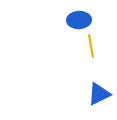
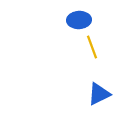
yellow line: moved 1 px right, 1 px down; rotated 10 degrees counterclockwise
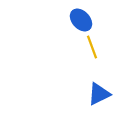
blue ellipse: moved 2 px right; rotated 50 degrees clockwise
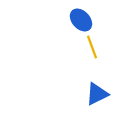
blue triangle: moved 2 px left
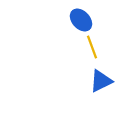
blue triangle: moved 4 px right, 13 px up
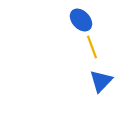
blue triangle: rotated 20 degrees counterclockwise
